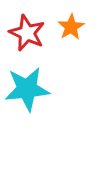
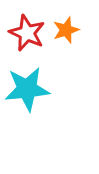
orange star: moved 5 px left, 3 px down; rotated 12 degrees clockwise
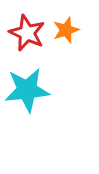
cyan star: moved 1 px down
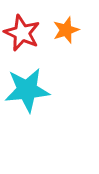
red star: moved 5 px left
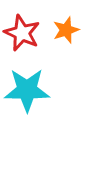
cyan star: rotated 6 degrees clockwise
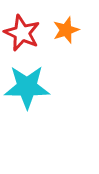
cyan star: moved 3 px up
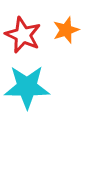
red star: moved 1 px right, 2 px down
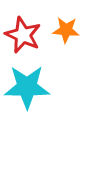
orange star: rotated 24 degrees clockwise
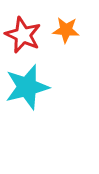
cyan star: rotated 15 degrees counterclockwise
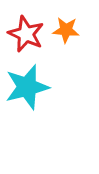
red star: moved 3 px right, 1 px up
